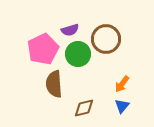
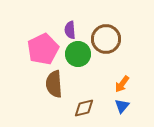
purple semicircle: rotated 102 degrees clockwise
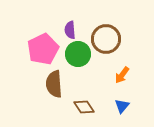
orange arrow: moved 9 px up
brown diamond: moved 1 px up; rotated 70 degrees clockwise
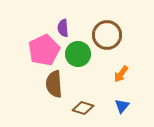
purple semicircle: moved 7 px left, 2 px up
brown circle: moved 1 px right, 4 px up
pink pentagon: moved 1 px right, 1 px down
orange arrow: moved 1 px left, 1 px up
brown diamond: moved 1 px left, 1 px down; rotated 40 degrees counterclockwise
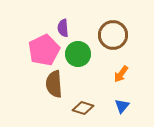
brown circle: moved 6 px right
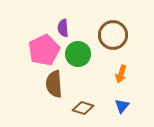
orange arrow: rotated 18 degrees counterclockwise
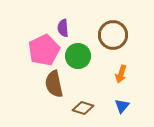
green circle: moved 2 px down
brown semicircle: rotated 8 degrees counterclockwise
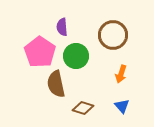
purple semicircle: moved 1 px left, 1 px up
pink pentagon: moved 4 px left, 2 px down; rotated 12 degrees counterclockwise
green circle: moved 2 px left
brown semicircle: moved 2 px right
blue triangle: rotated 21 degrees counterclockwise
